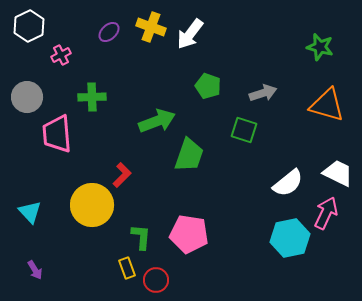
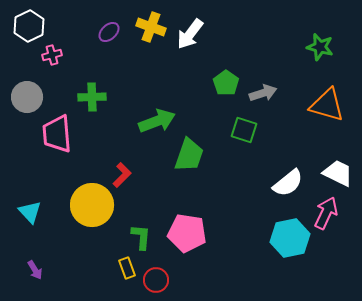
pink cross: moved 9 px left; rotated 12 degrees clockwise
green pentagon: moved 18 px right, 3 px up; rotated 15 degrees clockwise
pink pentagon: moved 2 px left, 1 px up
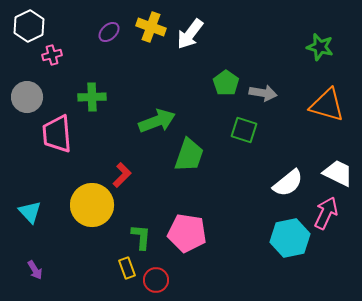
gray arrow: rotated 28 degrees clockwise
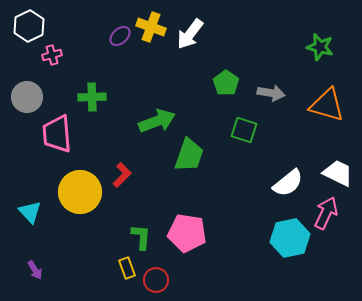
purple ellipse: moved 11 px right, 4 px down
gray arrow: moved 8 px right
yellow circle: moved 12 px left, 13 px up
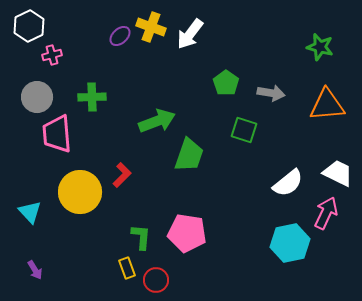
gray circle: moved 10 px right
orange triangle: rotated 21 degrees counterclockwise
cyan hexagon: moved 5 px down
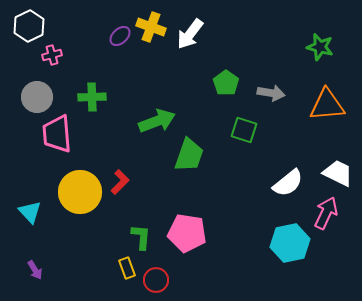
red L-shape: moved 2 px left, 7 px down
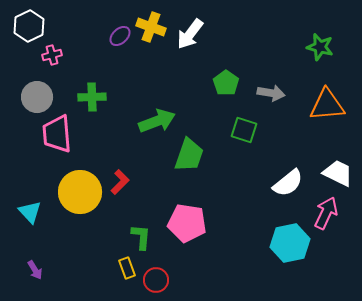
pink pentagon: moved 10 px up
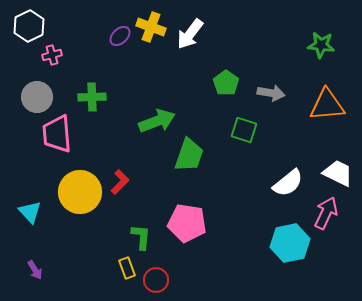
green star: moved 1 px right, 2 px up; rotated 8 degrees counterclockwise
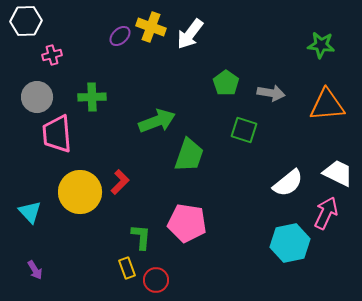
white hexagon: moved 3 px left, 5 px up; rotated 24 degrees clockwise
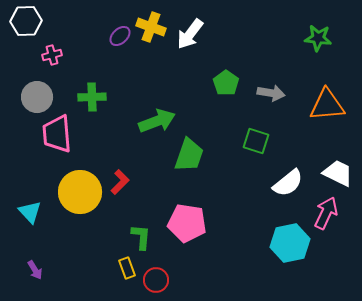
green star: moved 3 px left, 7 px up
green square: moved 12 px right, 11 px down
